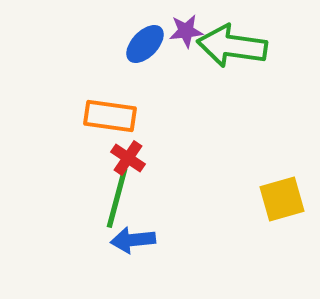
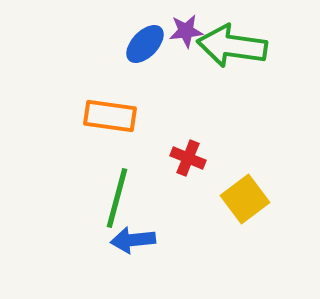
red cross: moved 60 px right; rotated 12 degrees counterclockwise
yellow square: moved 37 px left; rotated 21 degrees counterclockwise
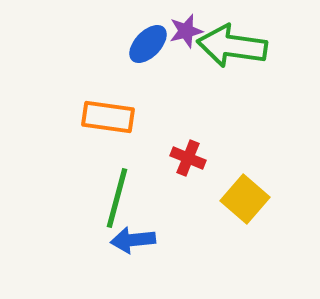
purple star: rotated 8 degrees counterclockwise
blue ellipse: moved 3 px right
orange rectangle: moved 2 px left, 1 px down
yellow square: rotated 12 degrees counterclockwise
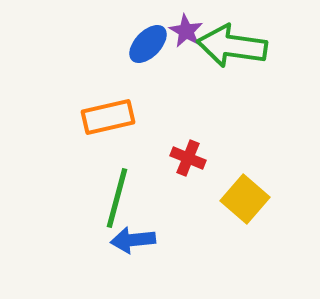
purple star: rotated 28 degrees counterclockwise
orange rectangle: rotated 21 degrees counterclockwise
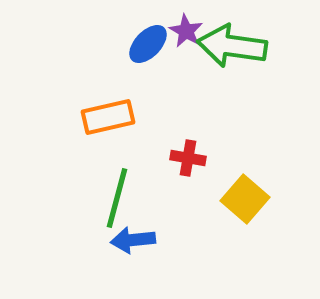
red cross: rotated 12 degrees counterclockwise
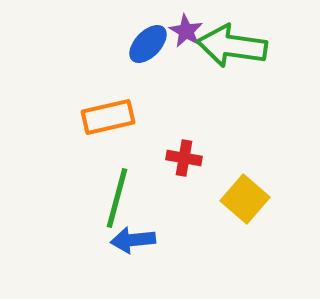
red cross: moved 4 px left
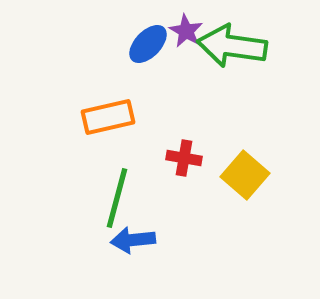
yellow square: moved 24 px up
